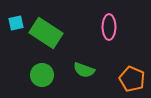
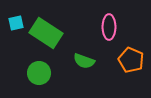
green semicircle: moved 9 px up
green circle: moved 3 px left, 2 px up
orange pentagon: moved 1 px left, 19 px up
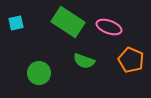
pink ellipse: rotated 70 degrees counterclockwise
green rectangle: moved 22 px right, 11 px up
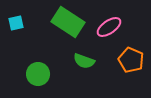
pink ellipse: rotated 55 degrees counterclockwise
green circle: moved 1 px left, 1 px down
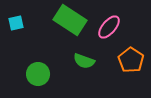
green rectangle: moved 2 px right, 2 px up
pink ellipse: rotated 15 degrees counterclockwise
orange pentagon: rotated 10 degrees clockwise
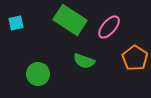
orange pentagon: moved 4 px right, 2 px up
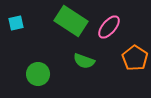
green rectangle: moved 1 px right, 1 px down
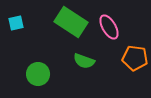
green rectangle: moved 1 px down
pink ellipse: rotated 70 degrees counterclockwise
orange pentagon: rotated 25 degrees counterclockwise
